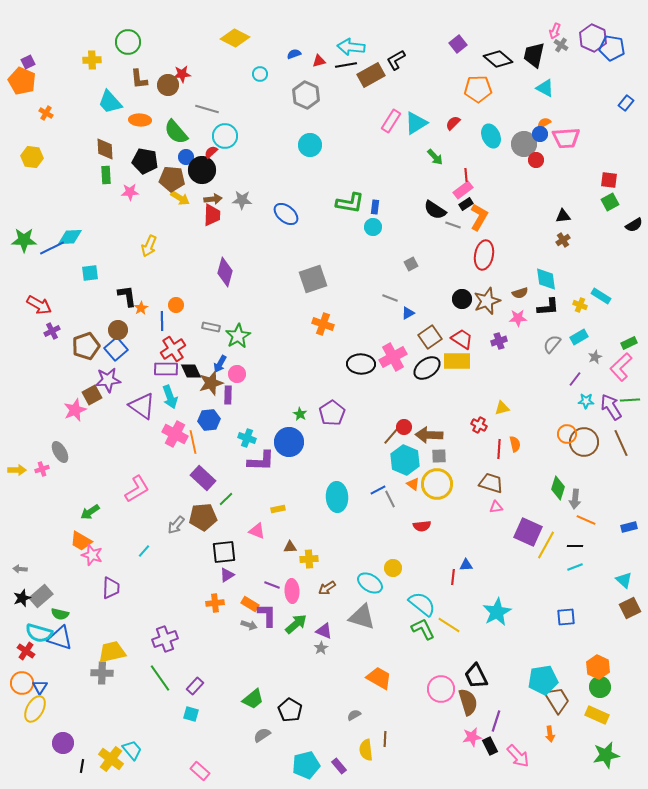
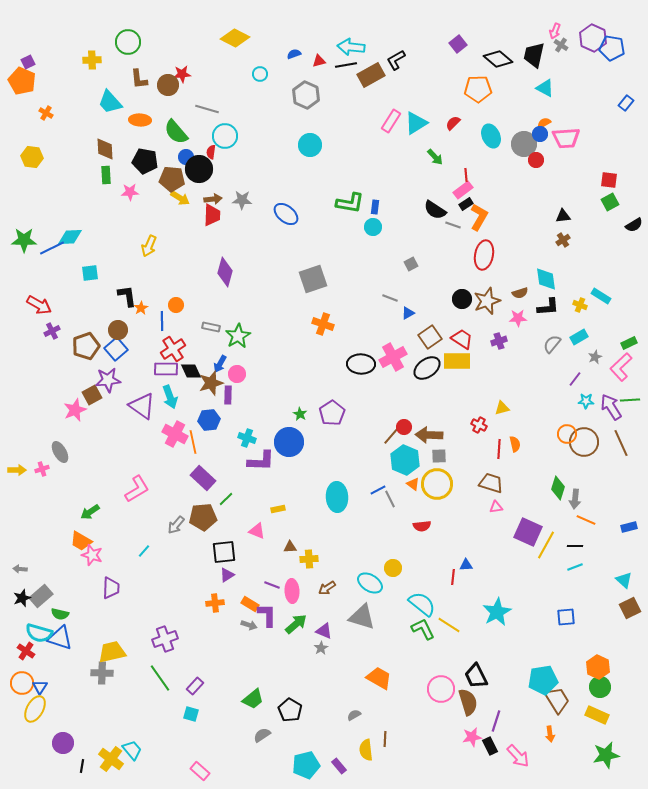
red semicircle at (211, 152): rotated 40 degrees counterclockwise
black circle at (202, 170): moved 3 px left, 1 px up
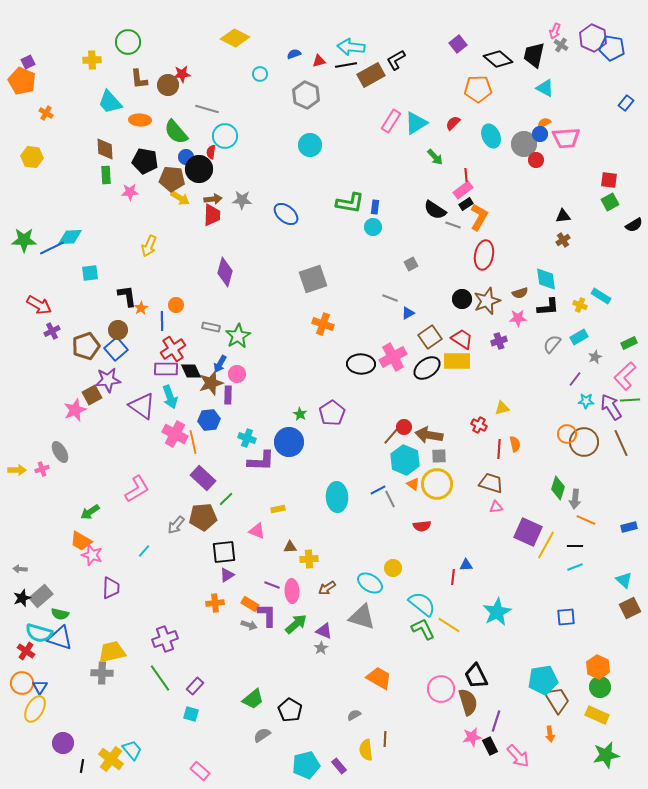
pink L-shape at (621, 367): moved 4 px right, 9 px down
brown arrow at (429, 435): rotated 8 degrees clockwise
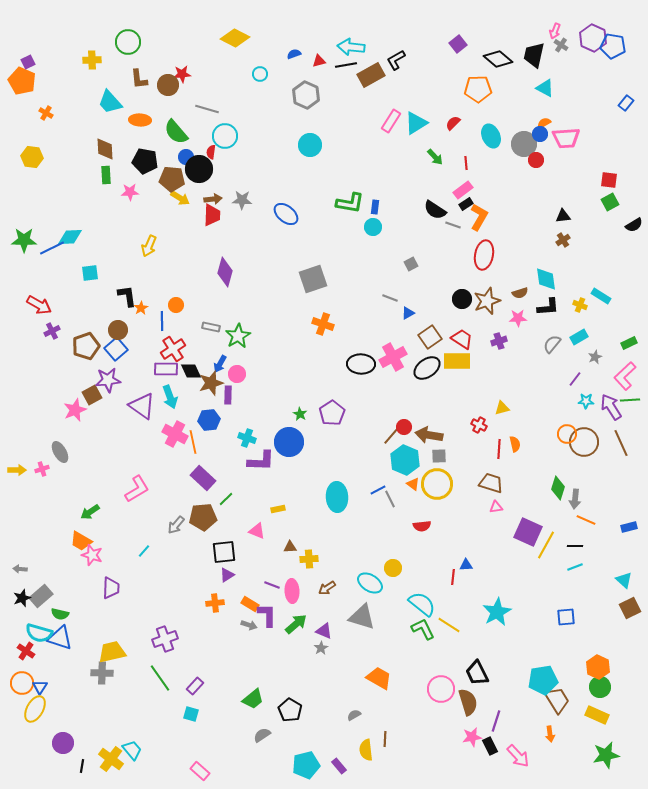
blue pentagon at (612, 48): moved 1 px right, 2 px up
red line at (466, 175): moved 12 px up
black trapezoid at (476, 676): moved 1 px right, 3 px up
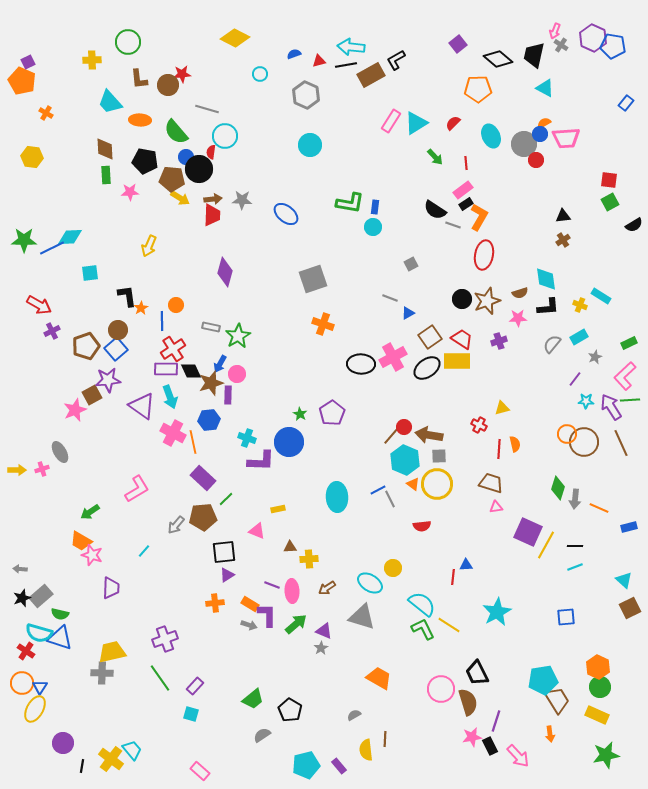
pink cross at (175, 434): moved 2 px left, 1 px up
orange line at (586, 520): moved 13 px right, 12 px up
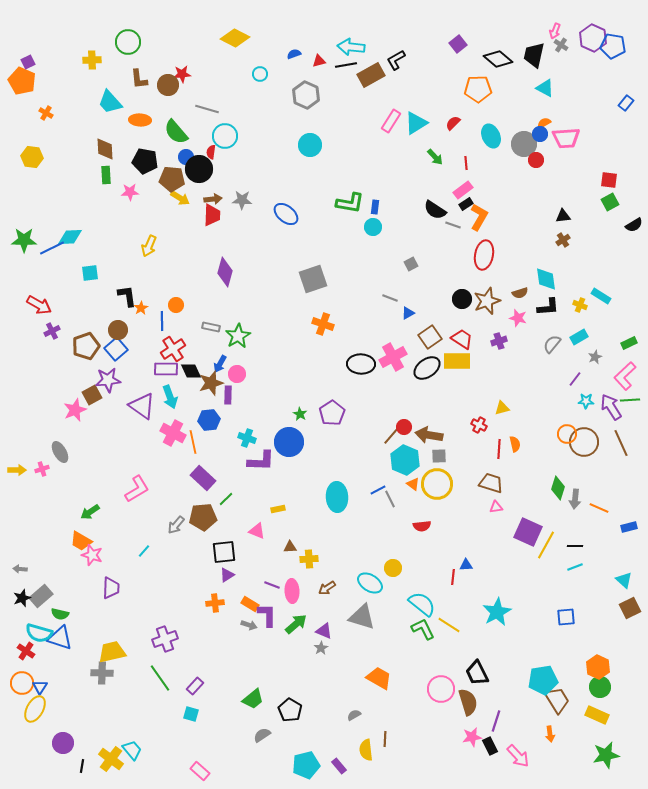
pink star at (518, 318): rotated 18 degrees clockwise
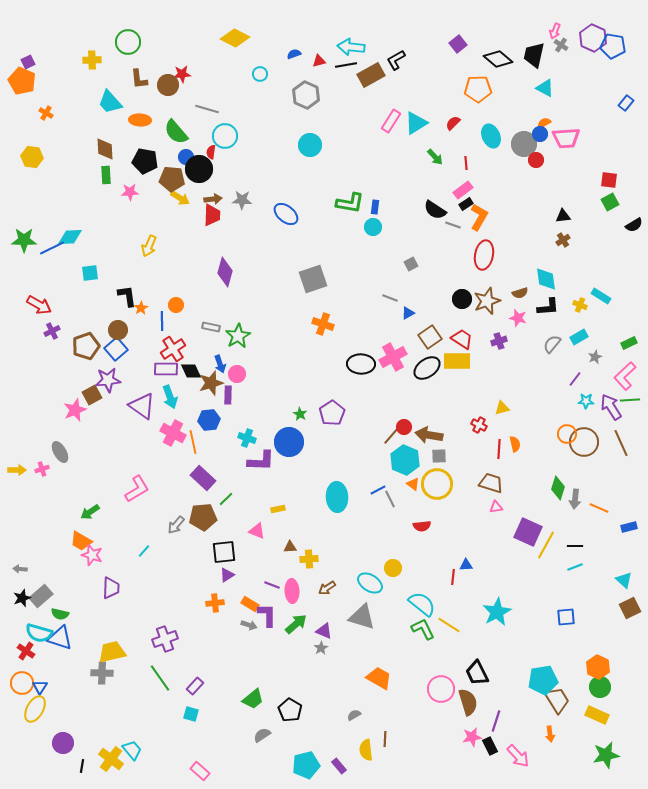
blue arrow at (220, 364): rotated 48 degrees counterclockwise
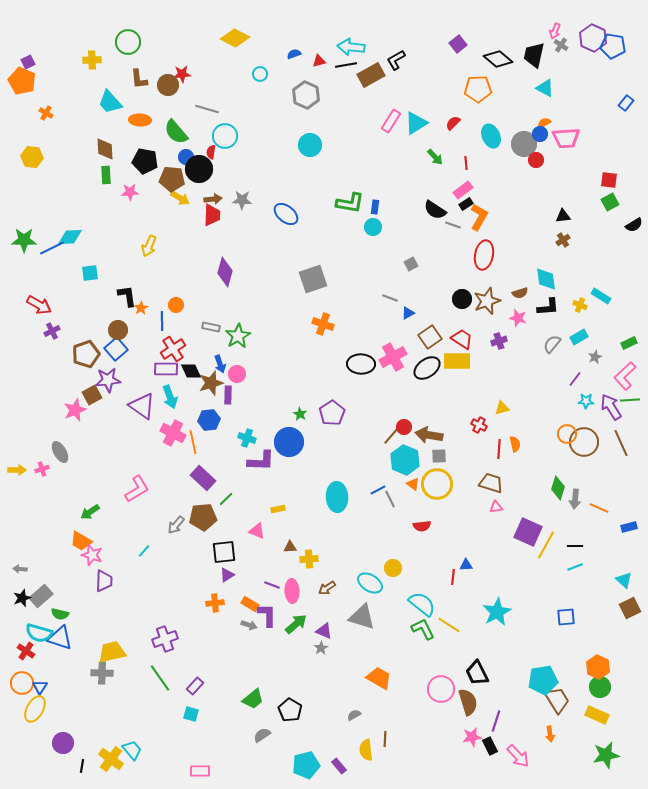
brown pentagon at (86, 346): moved 8 px down
purple trapezoid at (111, 588): moved 7 px left, 7 px up
pink rectangle at (200, 771): rotated 42 degrees counterclockwise
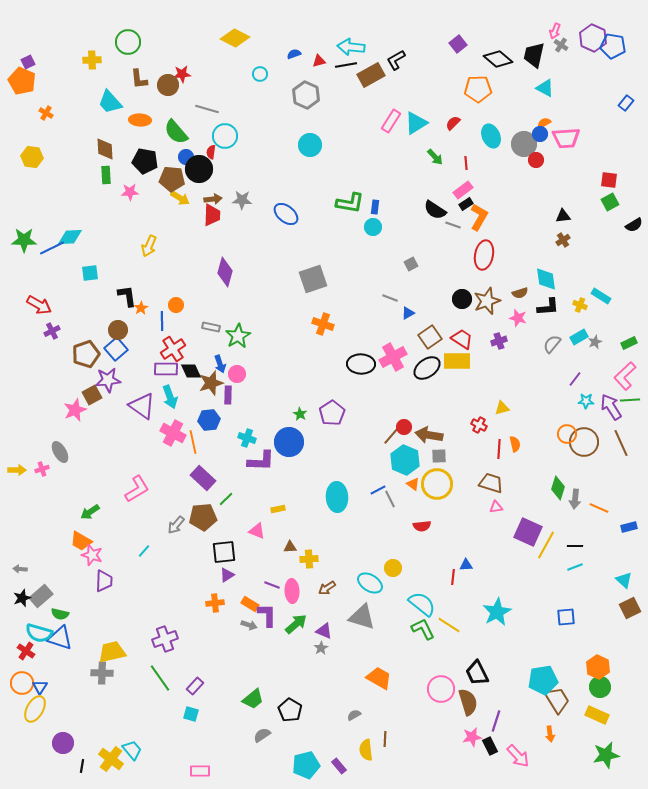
gray star at (595, 357): moved 15 px up
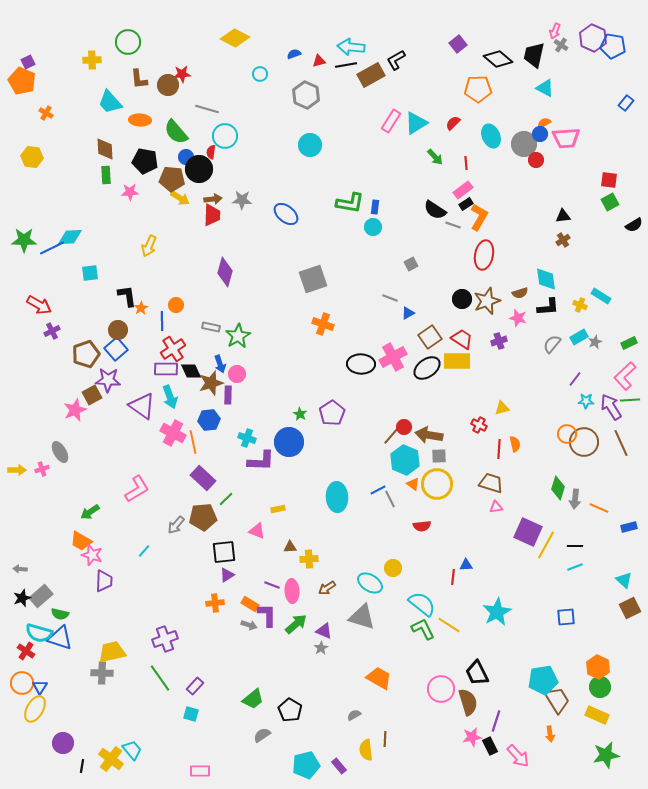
purple star at (108, 380): rotated 10 degrees clockwise
